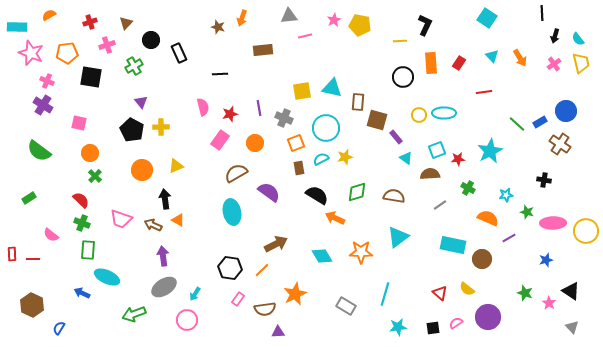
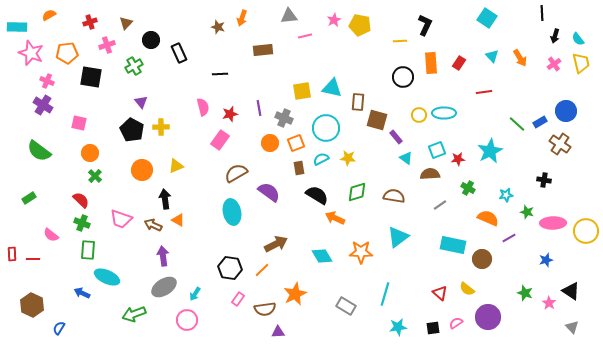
orange circle at (255, 143): moved 15 px right
yellow star at (345, 157): moved 3 px right, 1 px down; rotated 21 degrees clockwise
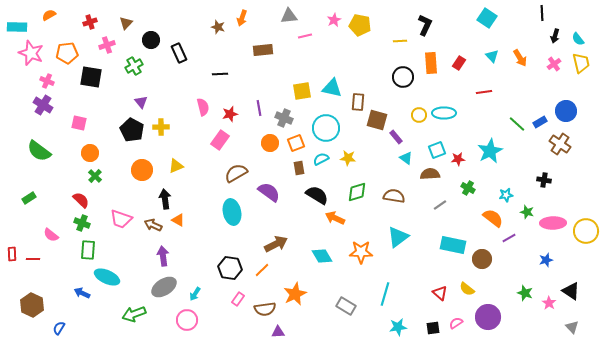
orange semicircle at (488, 218): moved 5 px right; rotated 15 degrees clockwise
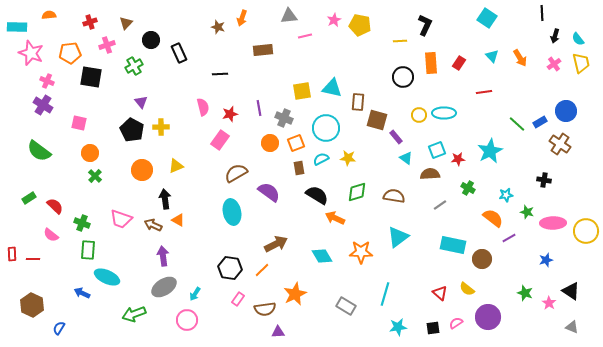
orange semicircle at (49, 15): rotated 24 degrees clockwise
orange pentagon at (67, 53): moved 3 px right
red semicircle at (81, 200): moved 26 px left, 6 px down
gray triangle at (572, 327): rotated 24 degrees counterclockwise
